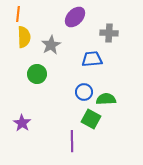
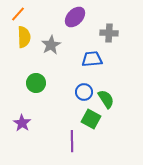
orange line: rotated 35 degrees clockwise
green circle: moved 1 px left, 9 px down
green semicircle: rotated 60 degrees clockwise
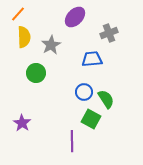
gray cross: rotated 24 degrees counterclockwise
green circle: moved 10 px up
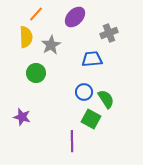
orange line: moved 18 px right
yellow semicircle: moved 2 px right
purple star: moved 6 px up; rotated 18 degrees counterclockwise
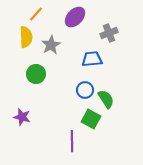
green circle: moved 1 px down
blue circle: moved 1 px right, 2 px up
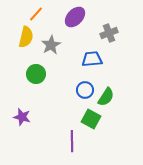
yellow semicircle: rotated 15 degrees clockwise
green semicircle: moved 2 px up; rotated 66 degrees clockwise
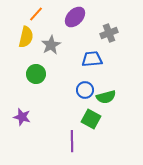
green semicircle: rotated 42 degrees clockwise
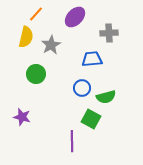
gray cross: rotated 18 degrees clockwise
blue circle: moved 3 px left, 2 px up
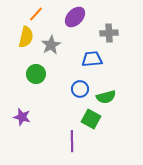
blue circle: moved 2 px left, 1 px down
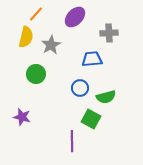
blue circle: moved 1 px up
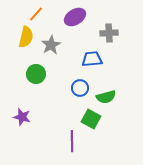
purple ellipse: rotated 15 degrees clockwise
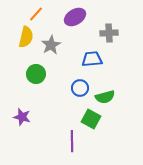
green semicircle: moved 1 px left
